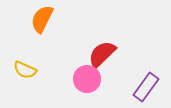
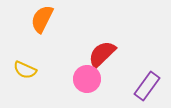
purple rectangle: moved 1 px right, 1 px up
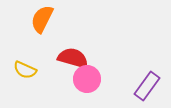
red semicircle: moved 29 px left, 4 px down; rotated 60 degrees clockwise
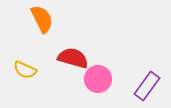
orange semicircle: rotated 128 degrees clockwise
pink circle: moved 11 px right
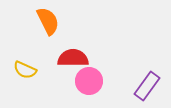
orange semicircle: moved 6 px right, 2 px down
red semicircle: rotated 16 degrees counterclockwise
pink circle: moved 9 px left, 2 px down
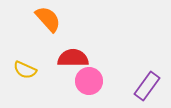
orange semicircle: moved 2 px up; rotated 16 degrees counterclockwise
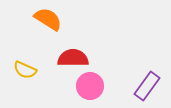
orange semicircle: rotated 16 degrees counterclockwise
pink circle: moved 1 px right, 5 px down
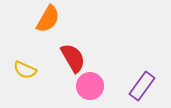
orange semicircle: rotated 88 degrees clockwise
red semicircle: rotated 60 degrees clockwise
purple rectangle: moved 5 px left
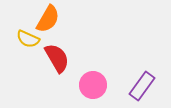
red semicircle: moved 16 px left
yellow semicircle: moved 3 px right, 31 px up
pink circle: moved 3 px right, 1 px up
